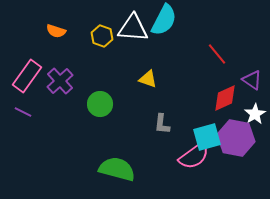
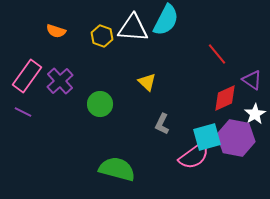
cyan semicircle: moved 2 px right
yellow triangle: moved 1 px left, 3 px down; rotated 24 degrees clockwise
gray L-shape: rotated 20 degrees clockwise
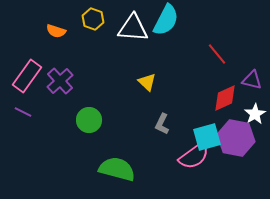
yellow hexagon: moved 9 px left, 17 px up
purple triangle: rotated 20 degrees counterclockwise
green circle: moved 11 px left, 16 px down
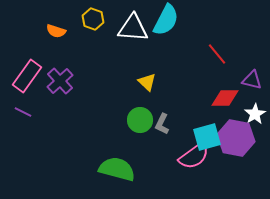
red diamond: rotated 24 degrees clockwise
green circle: moved 51 px right
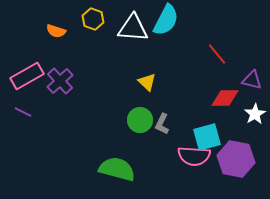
pink rectangle: rotated 24 degrees clockwise
purple hexagon: moved 21 px down
pink semicircle: rotated 40 degrees clockwise
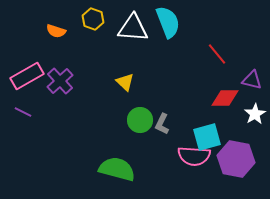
cyan semicircle: moved 2 px right, 2 px down; rotated 48 degrees counterclockwise
yellow triangle: moved 22 px left
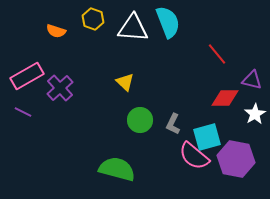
purple cross: moved 7 px down
gray L-shape: moved 11 px right
pink semicircle: rotated 36 degrees clockwise
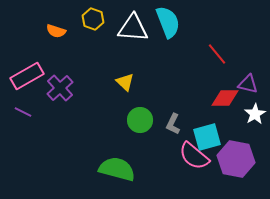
purple triangle: moved 4 px left, 4 px down
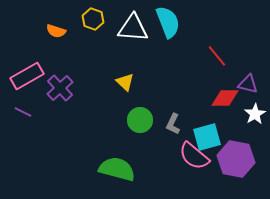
red line: moved 2 px down
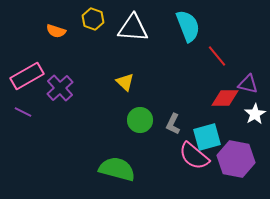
cyan semicircle: moved 20 px right, 4 px down
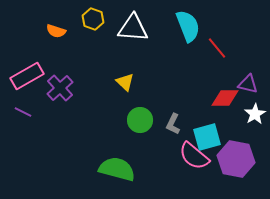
red line: moved 8 px up
